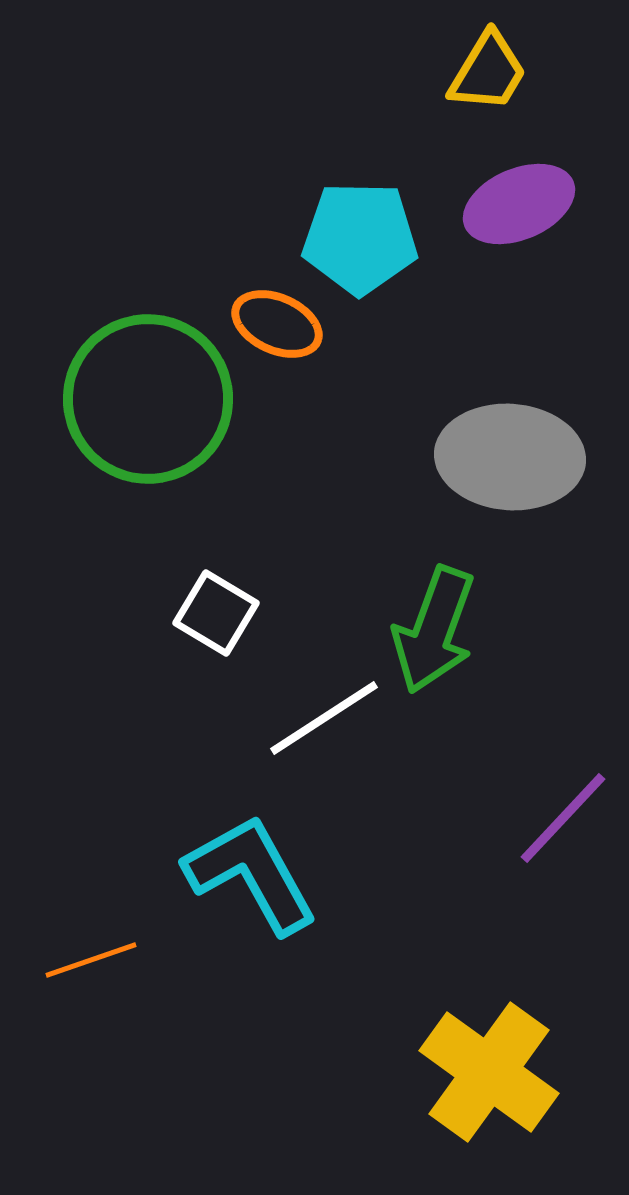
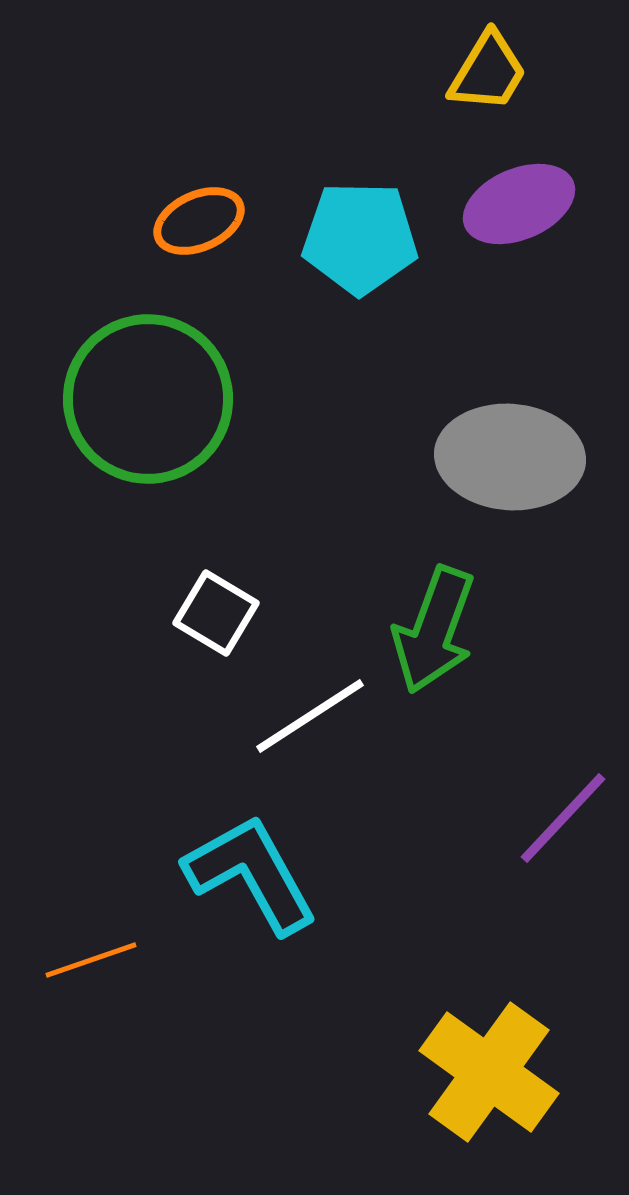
orange ellipse: moved 78 px left, 103 px up; rotated 48 degrees counterclockwise
white line: moved 14 px left, 2 px up
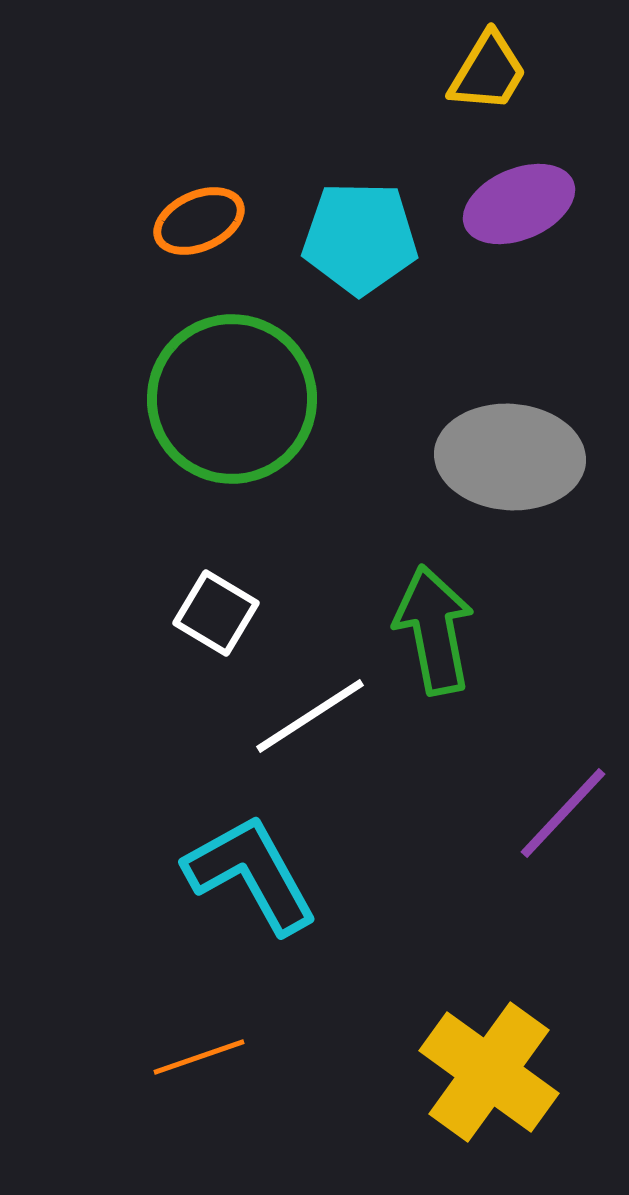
green circle: moved 84 px right
green arrow: rotated 149 degrees clockwise
purple line: moved 5 px up
orange line: moved 108 px right, 97 px down
